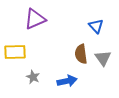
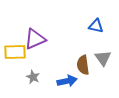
purple triangle: moved 20 px down
blue triangle: rotated 35 degrees counterclockwise
brown semicircle: moved 2 px right, 11 px down
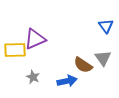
blue triangle: moved 10 px right; rotated 42 degrees clockwise
yellow rectangle: moved 2 px up
brown semicircle: rotated 48 degrees counterclockwise
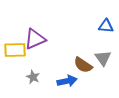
blue triangle: rotated 49 degrees counterclockwise
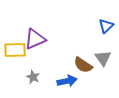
blue triangle: rotated 49 degrees counterclockwise
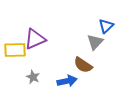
gray triangle: moved 8 px left, 16 px up; rotated 18 degrees clockwise
